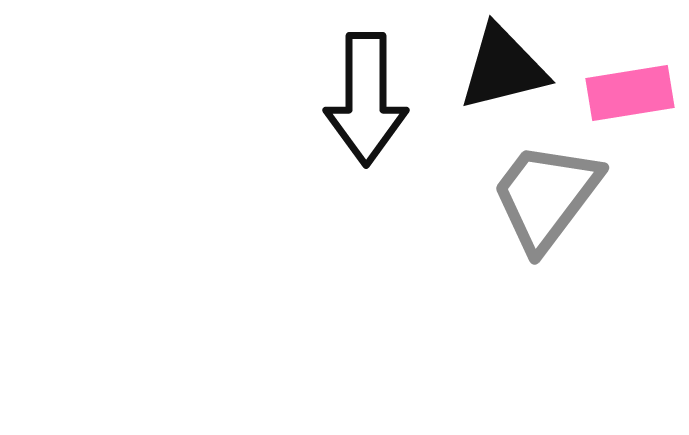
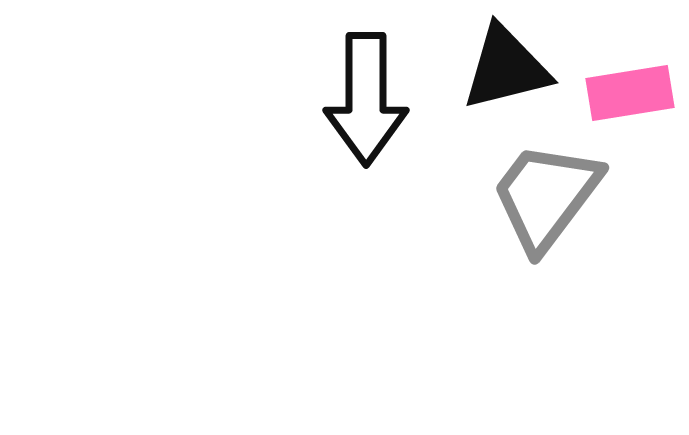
black triangle: moved 3 px right
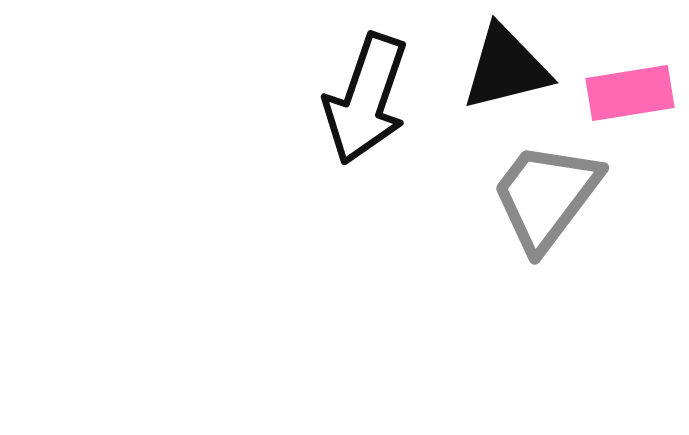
black arrow: rotated 19 degrees clockwise
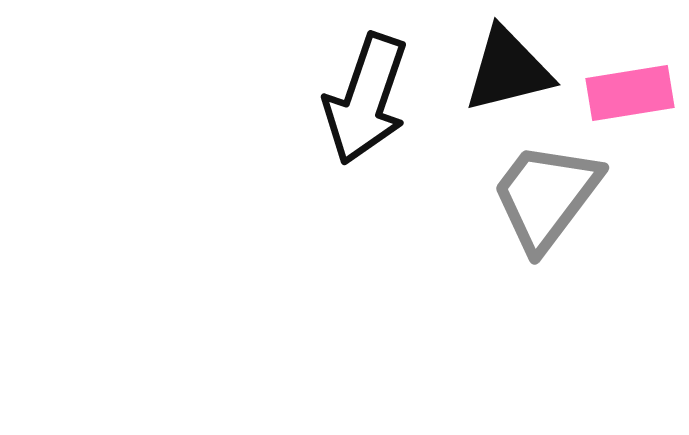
black triangle: moved 2 px right, 2 px down
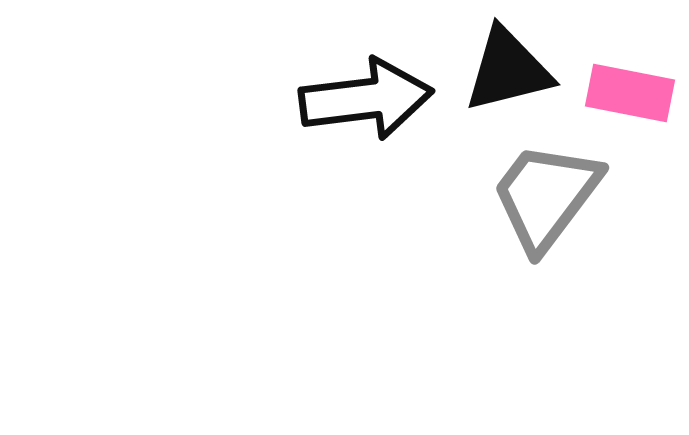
pink rectangle: rotated 20 degrees clockwise
black arrow: rotated 116 degrees counterclockwise
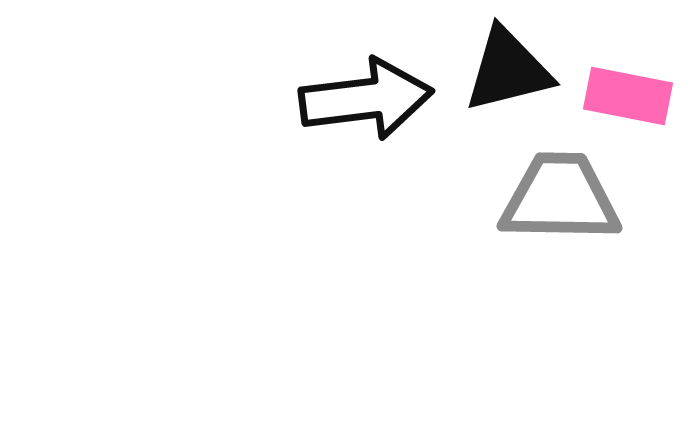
pink rectangle: moved 2 px left, 3 px down
gray trapezoid: moved 14 px right, 2 px down; rotated 54 degrees clockwise
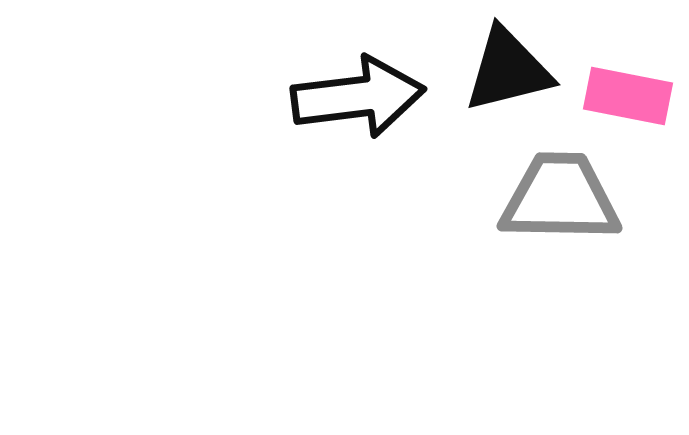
black arrow: moved 8 px left, 2 px up
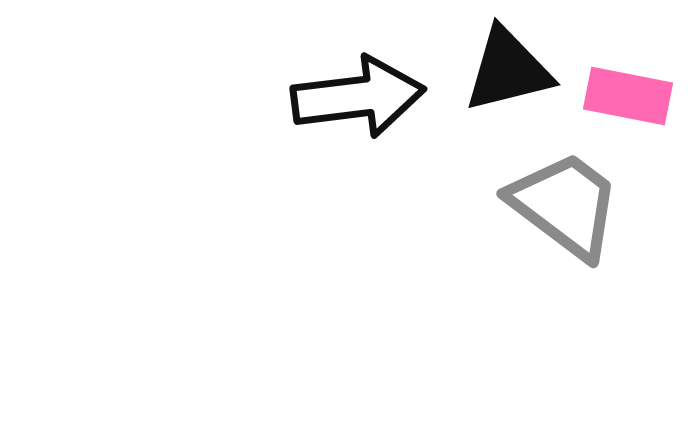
gray trapezoid: moved 5 px right, 7 px down; rotated 36 degrees clockwise
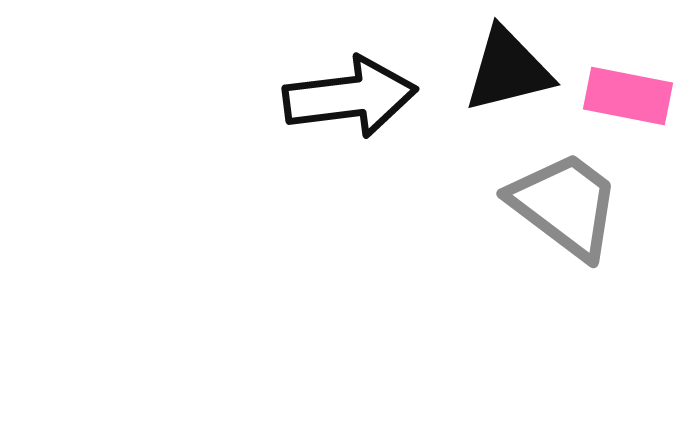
black arrow: moved 8 px left
